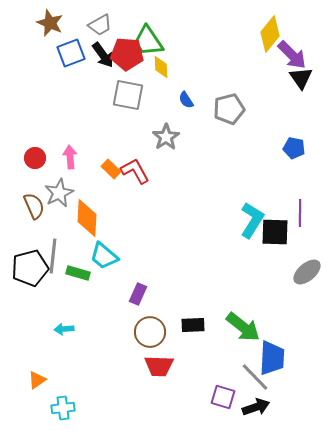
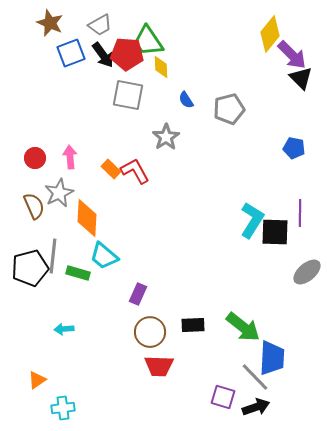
black triangle at (301, 78): rotated 10 degrees counterclockwise
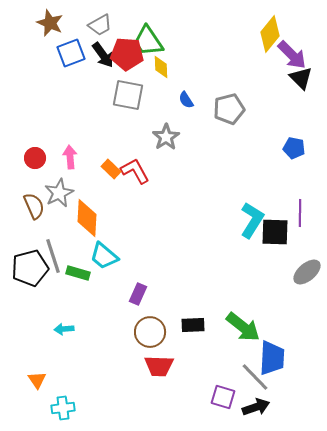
gray line at (53, 256): rotated 24 degrees counterclockwise
orange triangle at (37, 380): rotated 30 degrees counterclockwise
